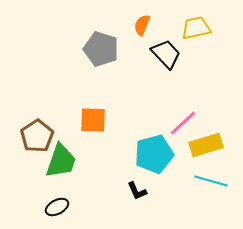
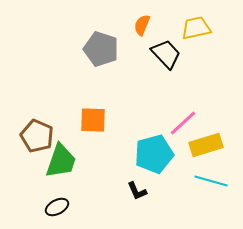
brown pentagon: rotated 16 degrees counterclockwise
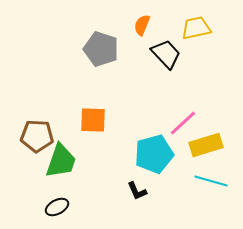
brown pentagon: rotated 20 degrees counterclockwise
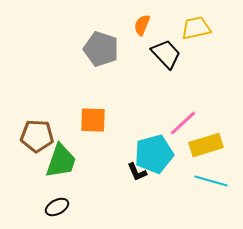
black L-shape: moved 19 px up
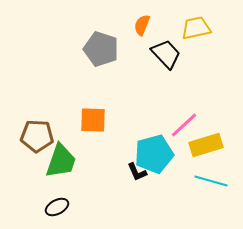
pink line: moved 1 px right, 2 px down
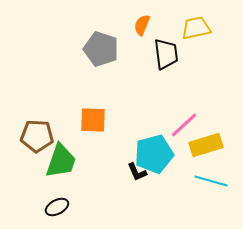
black trapezoid: rotated 36 degrees clockwise
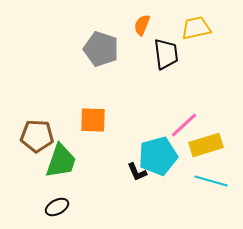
cyan pentagon: moved 4 px right, 2 px down
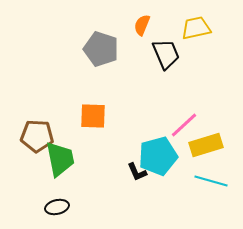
black trapezoid: rotated 16 degrees counterclockwise
orange square: moved 4 px up
green trapezoid: moved 1 px left, 2 px up; rotated 30 degrees counterclockwise
black ellipse: rotated 15 degrees clockwise
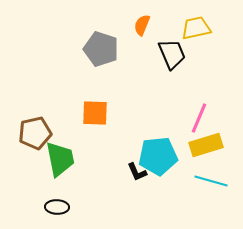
black trapezoid: moved 6 px right
orange square: moved 2 px right, 3 px up
pink line: moved 15 px right, 7 px up; rotated 24 degrees counterclockwise
brown pentagon: moved 2 px left, 3 px up; rotated 16 degrees counterclockwise
cyan pentagon: rotated 9 degrees clockwise
black ellipse: rotated 15 degrees clockwise
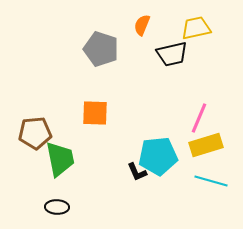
black trapezoid: rotated 100 degrees clockwise
brown pentagon: rotated 8 degrees clockwise
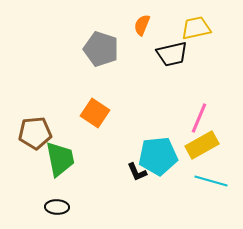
orange square: rotated 32 degrees clockwise
yellow rectangle: moved 4 px left; rotated 12 degrees counterclockwise
